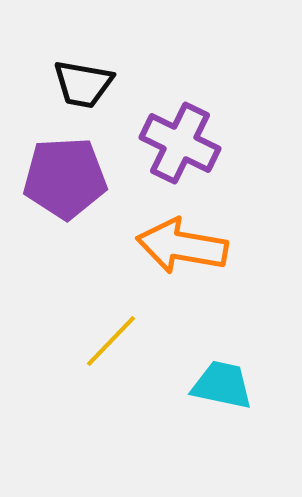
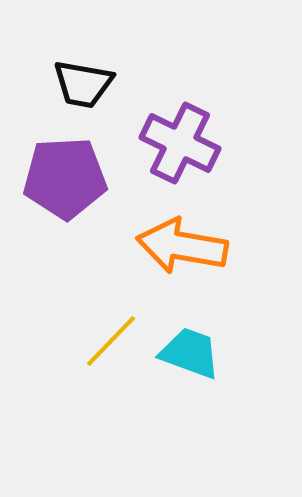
cyan trapezoid: moved 32 px left, 32 px up; rotated 8 degrees clockwise
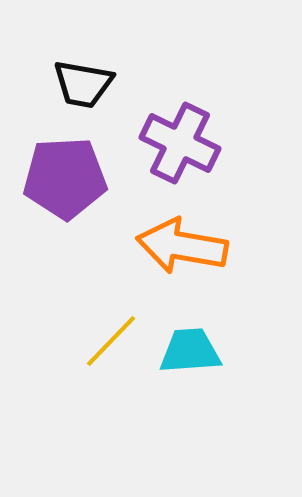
cyan trapezoid: moved 2 px up; rotated 24 degrees counterclockwise
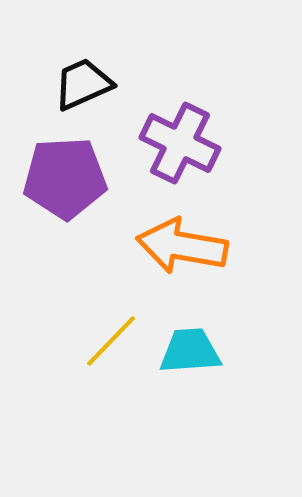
black trapezoid: rotated 146 degrees clockwise
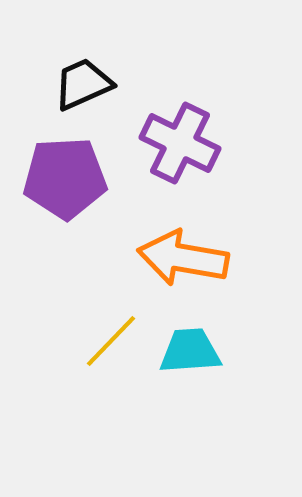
orange arrow: moved 1 px right, 12 px down
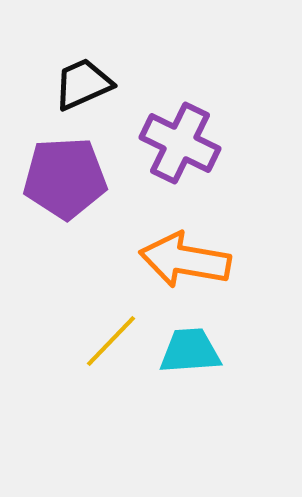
orange arrow: moved 2 px right, 2 px down
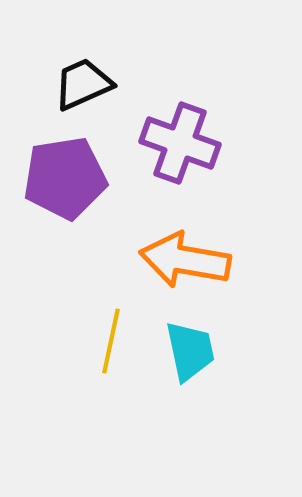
purple cross: rotated 6 degrees counterclockwise
purple pentagon: rotated 6 degrees counterclockwise
yellow line: rotated 32 degrees counterclockwise
cyan trapezoid: rotated 82 degrees clockwise
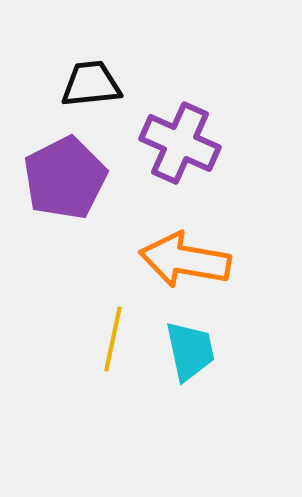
black trapezoid: moved 8 px right; rotated 18 degrees clockwise
purple cross: rotated 4 degrees clockwise
purple pentagon: rotated 18 degrees counterclockwise
yellow line: moved 2 px right, 2 px up
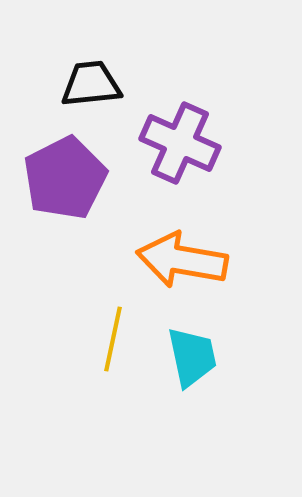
orange arrow: moved 3 px left
cyan trapezoid: moved 2 px right, 6 px down
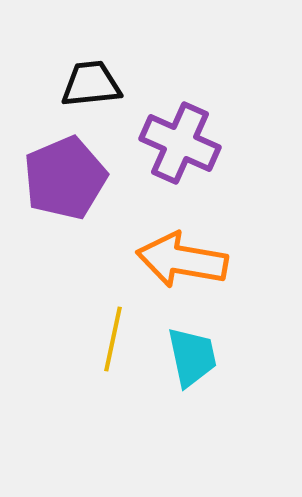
purple pentagon: rotated 4 degrees clockwise
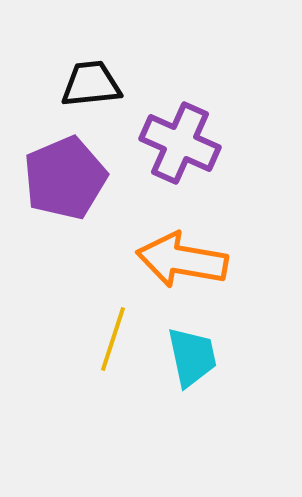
yellow line: rotated 6 degrees clockwise
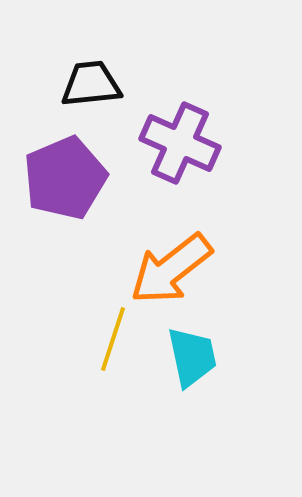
orange arrow: moved 11 px left, 9 px down; rotated 48 degrees counterclockwise
